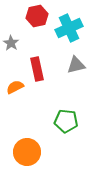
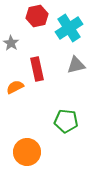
cyan cross: rotated 8 degrees counterclockwise
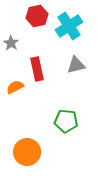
cyan cross: moved 2 px up
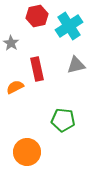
green pentagon: moved 3 px left, 1 px up
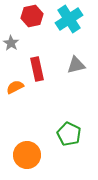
red hexagon: moved 5 px left
cyan cross: moved 7 px up
green pentagon: moved 6 px right, 14 px down; rotated 20 degrees clockwise
orange circle: moved 3 px down
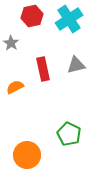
red rectangle: moved 6 px right
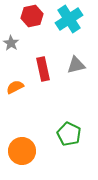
orange circle: moved 5 px left, 4 px up
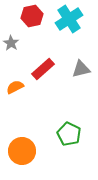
gray triangle: moved 5 px right, 4 px down
red rectangle: rotated 60 degrees clockwise
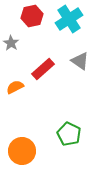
gray triangle: moved 1 px left, 8 px up; rotated 48 degrees clockwise
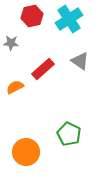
gray star: rotated 28 degrees counterclockwise
orange circle: moved 4 px right, 1 px down
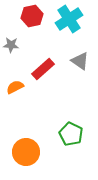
gray star: moved 2 px down
green pentagon: moved 2 px right
